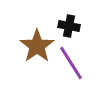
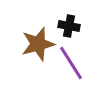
brown star: moved 1 px right, 2 px up; rotated 20 degrees clockwise
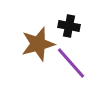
purple line: rotated 9 degrees counterclockwise
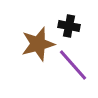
purple line: moved 2 px right, 2 px down
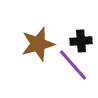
black cross: moved 12 px right, 15 px down; rotated 15 degrees counterclockwise
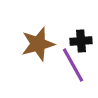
purple line: rotated 12 degrees clockwise
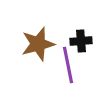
purple line: moved 5 px left; rotated 18 degrees clockwise
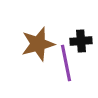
purple line: moved 2 px left, 2 px up
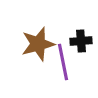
purple line: moved 3 px left, 1 px up
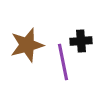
brown star: moved 11 px left, 1 px down
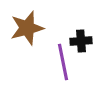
brown star: moved 17 px up
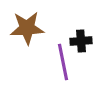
brown star: rotated 12 degrees clockwise
